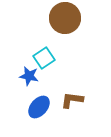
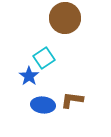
blue star: rotated 24 degrees clockwise
blue ellipse: moved 4 px right, 2 px up; rotated 55 degrees clockwise
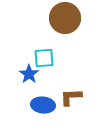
cyan square: rotated 30 degrees clockwise
blue star: moved 2 px up
brown L-shape: moved 1 px left, 3 px up; rotated 10 degrees counterclockwise
